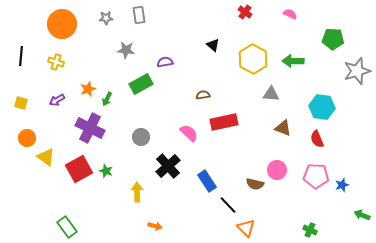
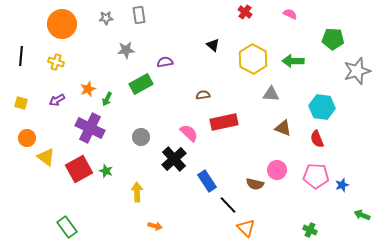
gray star at (126, 50): rotated 12 degrees counterclockwise
black cross at (168, 166): moved 6 px right, 7 px up
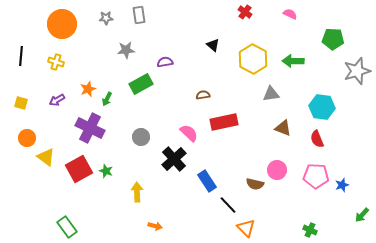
gray triangle at (271, 94): rotated 12 degrees counterclockwise
green arrow at (362, 215): rotated 70 degrees counterclockwise
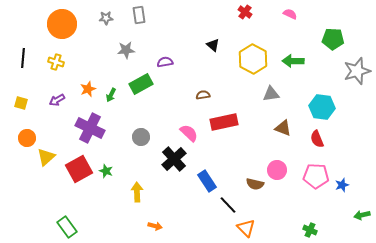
black line at (21, 56): moved 2 px right, 2 px down
green arrow at (107, 99): moved 4 px right, 4 px up
yellow triangle at (46, 157): rotated 42 degrees clockwise
green arrow at (362, 215): rotated 35 degrees clockwise
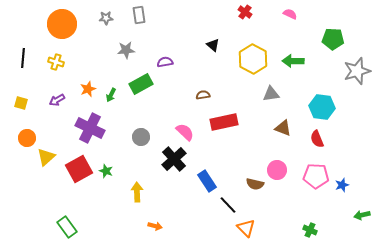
pink semicircle at (189, 133): moved 4 px left, 1 px up
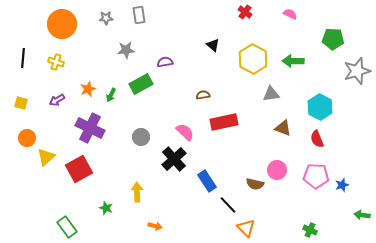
cyan hexagon at (322, 107): moved 2 px left; rotated 20 degrees clockwise
green star at (106, 171): moved 37 px down
green arrow at (362, 215): rotated 21 degrees clockwise
